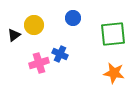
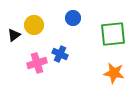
pink cross: moved 2 px left
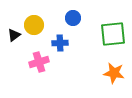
blue cross: moved 11 px up; rotated 28 degrees counterclockwise
pink cross: moved 2 px right, 1 px up
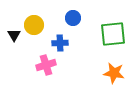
black triangle: rotated 24 degrees counterclockwise
pink cross: moved 7 px right, 3 px down
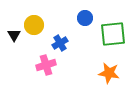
blue circle: moved 12 px right
blue cross: rotated 28 degrees counterclockwise
orange star: moved 5 px left
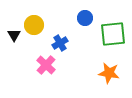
pink cross: rotated 30 degrees counterclockwise
